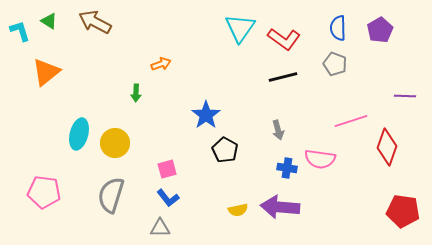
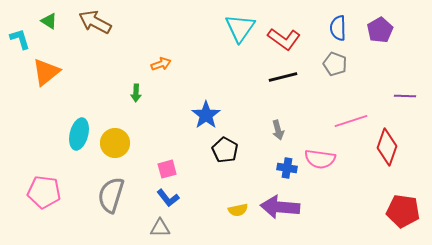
cyan L-shape: moved 8 px down
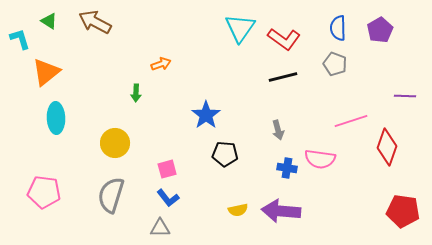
cyan ellipse: moved 23 px left, 16 px up; rotated 16 degrees counterclockwise
black pentagon: moved 4 px down; rotated 25 degrees counterclockwise
purple arrow: moved 1 px right, 4 px down
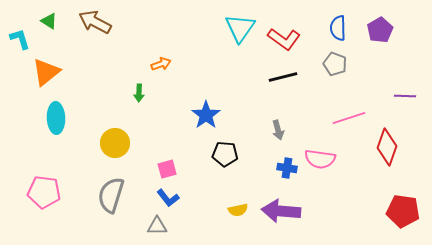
green arrow: moved 3 px right
pink line: moved 2 px left, 3 px up
gray triangle: moved 3 px left, 2 px up
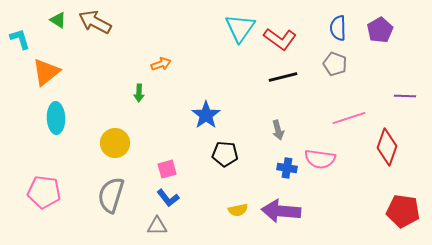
green triangle: moved 9 px right, 1 px up
red L-shape: moved 4 px left
